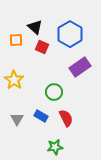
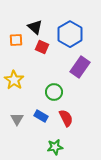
purple rectangle: rotated 20 degrees counterclockwise
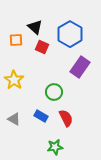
gray triangle: moved 3 px left; rotated 32 degrees counterclockwise
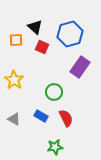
blue hexagon: rotated 15 degrees clockwise
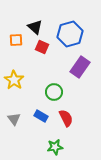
gray triangle: rotated 24 degrees clockwise
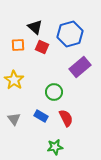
orange square: moved 2 px right, 5 px down
purple rectangle: rotated 15 degrees clockwise
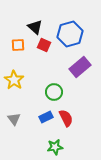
red square: moved 2 px right, 2 px up
blue rectangle: moved 5 px right, 1 px down; rotated 56 degrees counterclockwise
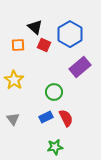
blue hexagon: rotated 15 degrees counterclockwise
gray triangle: moved 1 px left
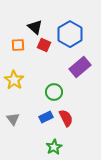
green star: moved 1 px left; rotated 21 degrees counterclockwise
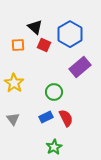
yellow star: moved 3 px down
